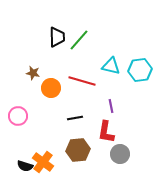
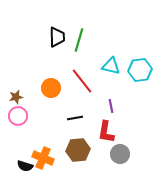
green line: rotated 25 degrees counterclockwise
brown star: moved 17 px left, 24 px down; rotated 24 degrees counterclockwise
red line: rotated 36 degrees clockwise
orange cross: moved 4 px up; rotated 15 degrees counterclockwise
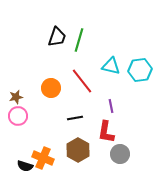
black trapezoid: rotated 20 degrees clockwise
brown hexagon: rotated 25 degrees counterclockwise
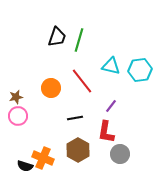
purple line: rotated 48 degrees clockwise
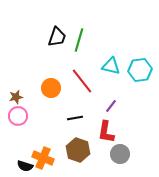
brown hexagon: rotated 10 degrees counterclockwise
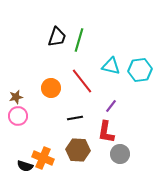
brown hexagon: rotated 15 degrees counterclockwise
